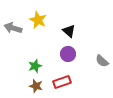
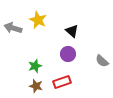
black triangle: moved 3 px right
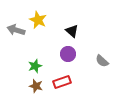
gray arrow: moved 3 px right, 2 px down
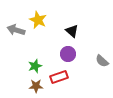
red rectangle: moved 3 px left, 5 px up
brown star: rotated 16 degrees counterclockwise
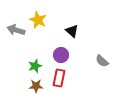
purple circle: moved 7 px left, 1 px down
red rectangle: moved 1 px down; rotated 60 degrees counterclockwise
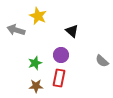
yellow star: moved 4 px up
green star: moved 3 px up
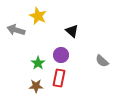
green star: moved 3 px right; rotated 16 degrees counterclockwise
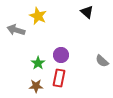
black triangle: moved 15 px right, 19 px up
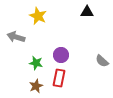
black triangle: rotated 40 degrees counterclockwise
gray arrow: moved 7 px down
green star: moved 2 px left; rotated 24 degrees counterclockwise
brown star: rotated 24 degrees counterclockwise
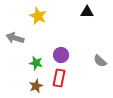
gray arrow: moved 1 px left, 1 px down
gray semicircle: moved 2 px left
